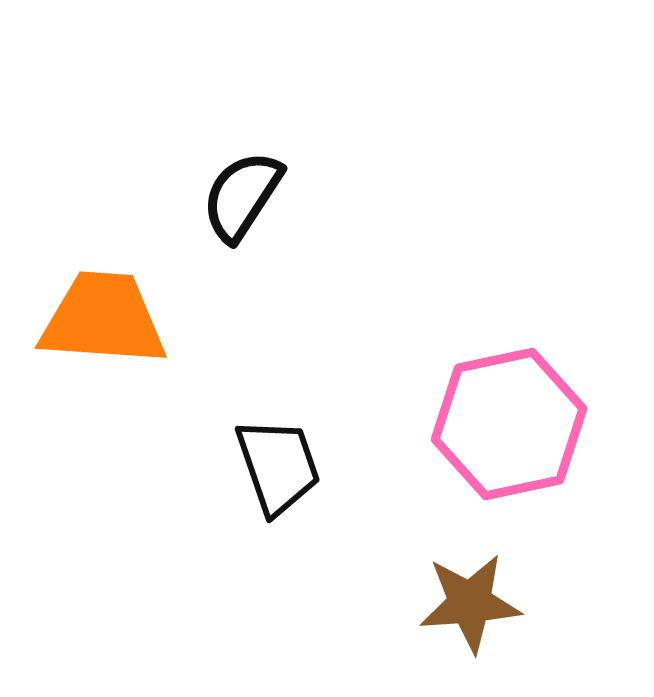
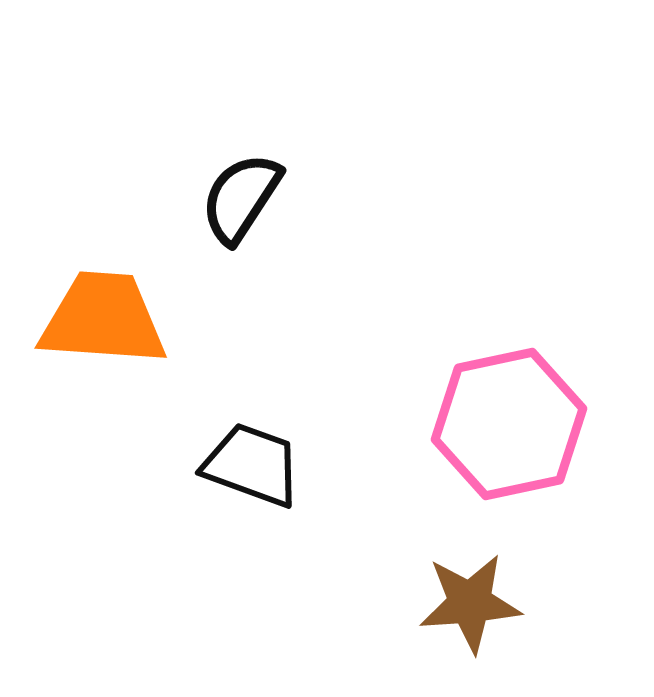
black semicircle: moved 1 px left, 2 px down
black trapezoid: moved 26 px left, 1 px up; rotated 51 degrees counterclockwise
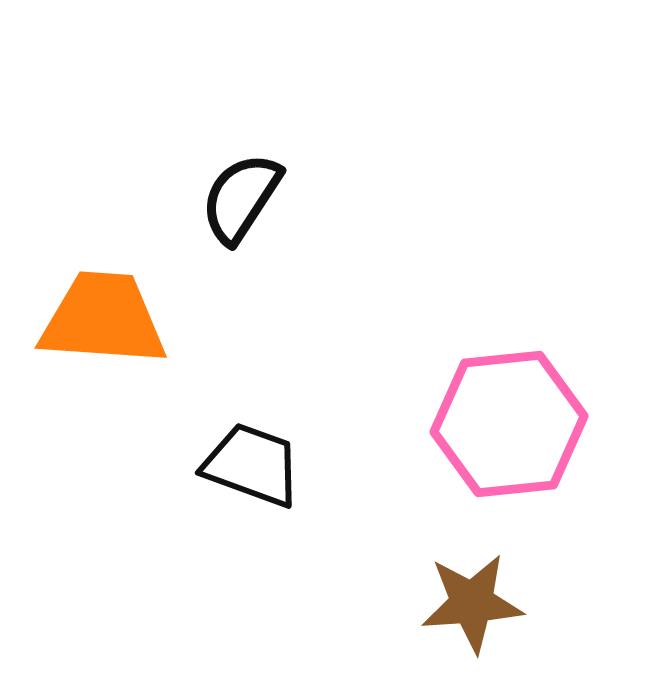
pink hexagon: rotated 6 degrees clockwise
brown star: moved 2 px right
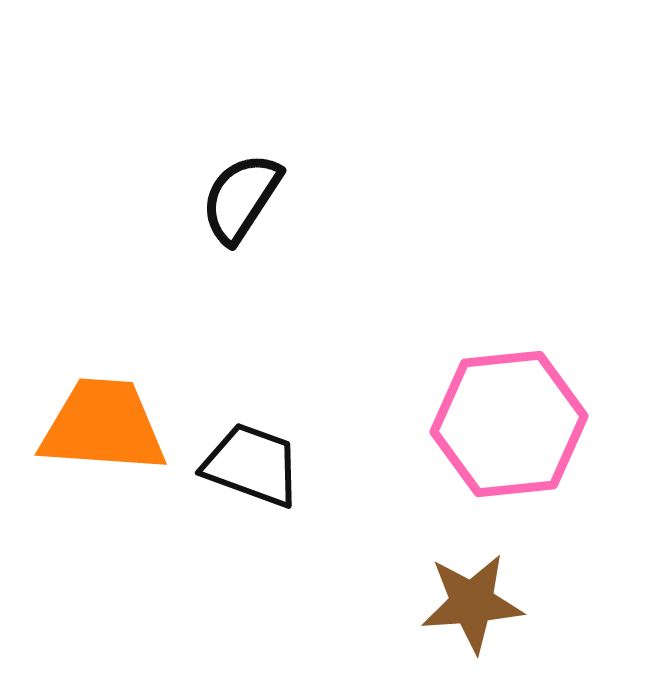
orange trapezoid: moved 107 px down
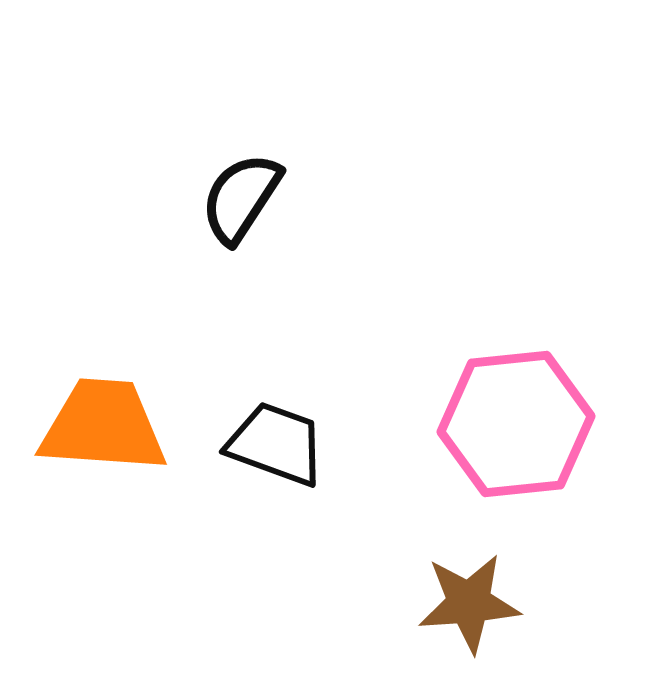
pink hexagon: moved 7 px right
black trapezoid: moved 24 px right, 21 px up
brown star: moved 3 px left
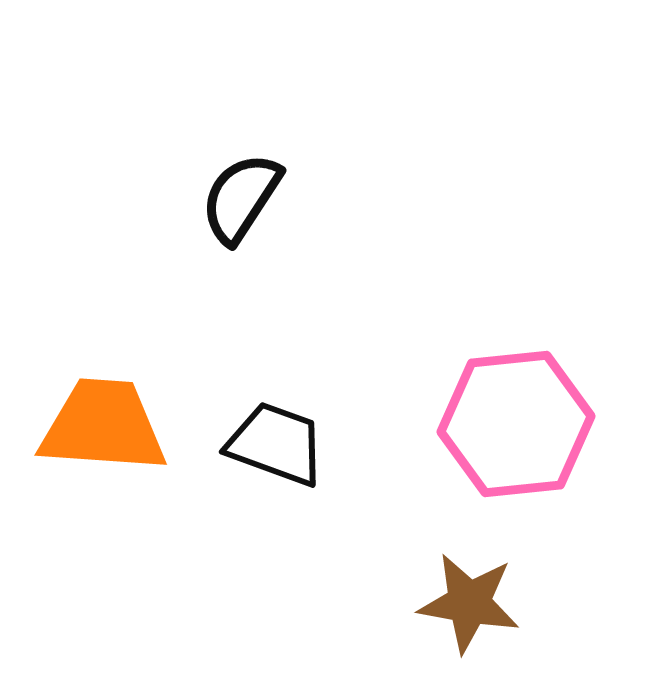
brown star: rotated 14 degrees clockwise
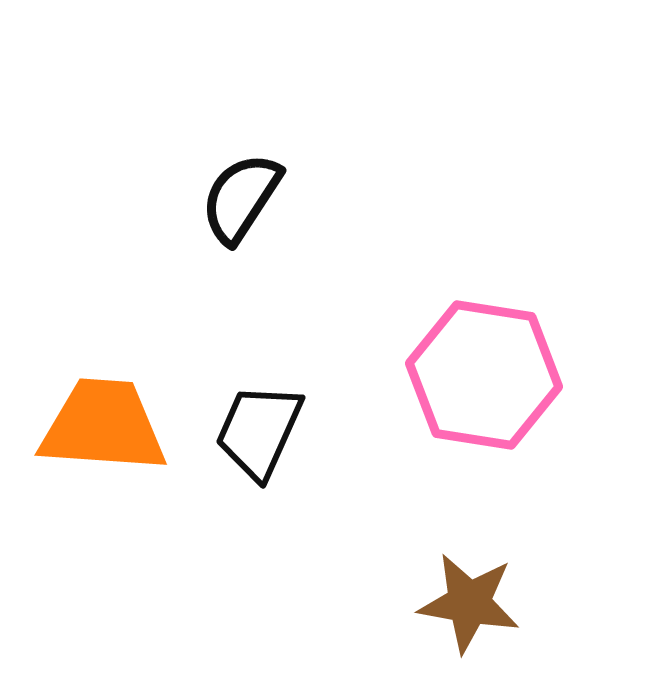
pink hexagon: moved 32 px left, 49 px up; rotated 15 degrees clockwise
black trapezoid: moved 17 px left, 13 px up; rotated 86 degrees counterclockwise
